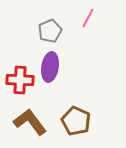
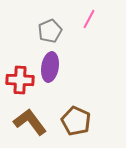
pink line: moved 1 px right, 1 px down
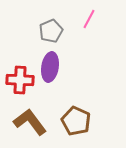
gray pentagon: moved 1 px right
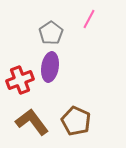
gray pentagon: moved 2 px down; rotated 10 degrees counterclockwise
red cross: rotated 24 degrees counterclockwise
brown L-shape: moved 2 px right
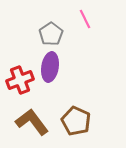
pink line: moved 4 px left; rotated 54 degrees counterclockwise
gray pentagon: moved 1 px down
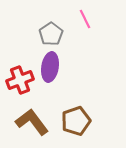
brown pentagon: rotated 28 degrees clockwise
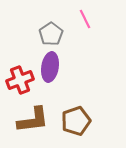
brown L-shape: moved 1 px right, 2 px up; rotated 120 degrees clockwise
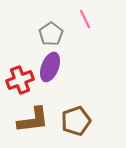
purple ellipse: rotated 12 degrees clockwise
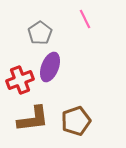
gray pentagon: moved 11 px left, 1 px up
brown L-shape: moved 1 px up
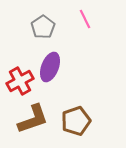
gray pentagon: moved 3 px right, 6 px up
red cross: moved 1 px down; rotated 8 degrees counterclockwise
brown L-shape: rotated 12 degrees counterclockwise
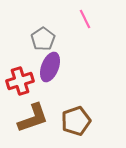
gray pentagon: moved 12 px down
red cross: rotated 12 degrees clockwise
brown L-shape: moved 1 px up
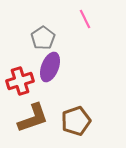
gray pentagon: moved 1 px up
